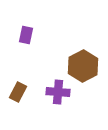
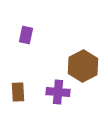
brown rectangle: rotated 30 degrees counterclockwise
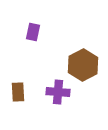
purple rectangle: moved 7 px right, 3 px up
brown hexagon: moved 1 px up
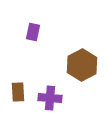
brown hexagon: moved 1 px left
purple cross: moved 8 px left, 6 px down
